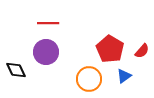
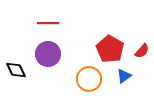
purple circle: moved 2 px right, 2 px down
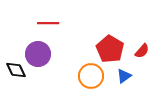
purple circle: moved 10 px left
orange circle: moved 2 px right, 3 px up
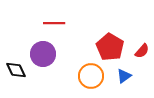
red line: moved 6 px right
red pentagon: moved 2 px up
purple circle: moved 5 px right
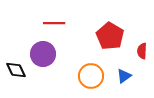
red pentagon: moved 11 px up
red semicircle: rotated 140 degrees clockwise
